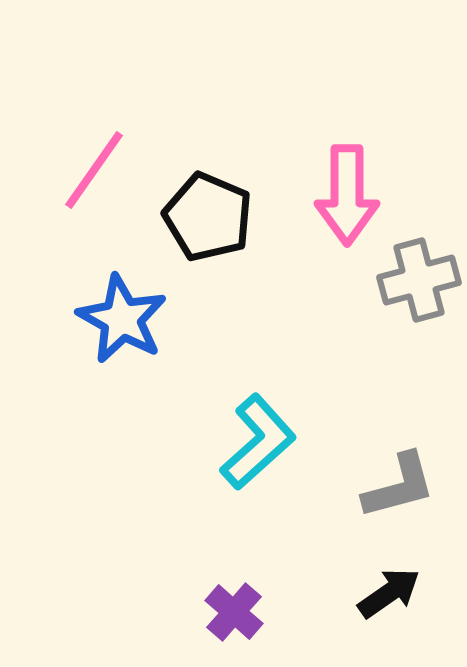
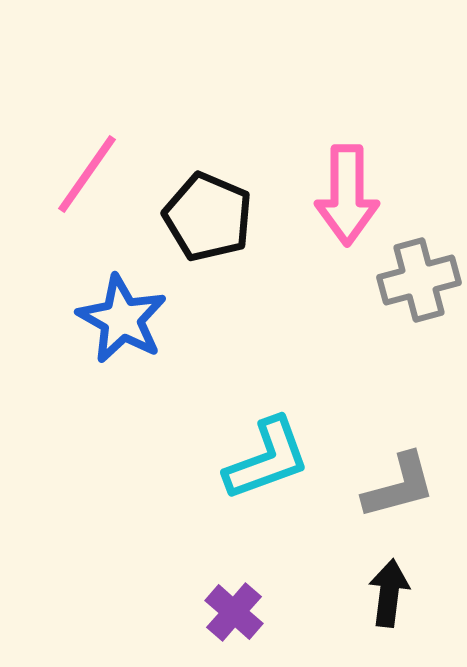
pink line: moved 7 px left, 4 px down
cyan L-shape: moved 9 px right, 17 px down; rotated 22 degrees clockwise
black arrow: rotated 48 degrees counterclockwise
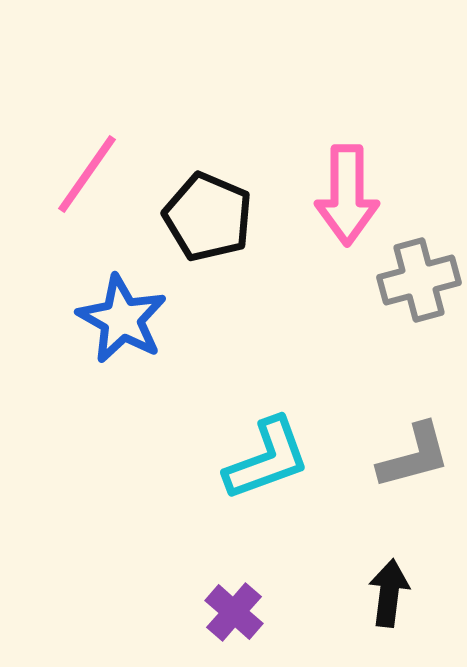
gray L-shape: moved 15 px right, 30 px up
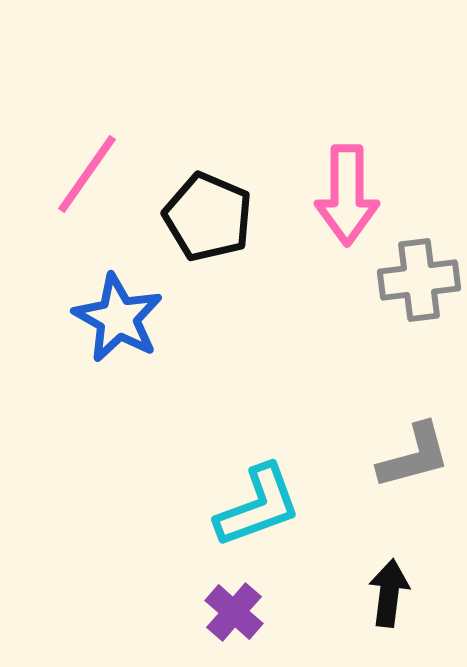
gray cross: rotated 8 degrees clockwise
blue star: moved 4 px left, 1 px up
cyan L-shape: moved 9 px left, 47 px down
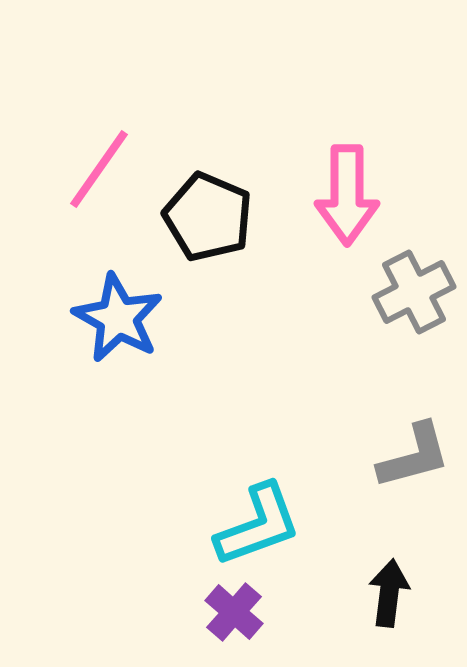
pink line: moved 12 px right, 5 px up
gray cross: moved 5 px left, 12 px down; rotated 20 degrees counterclockwise
cyan L-shape: moved 19 px down
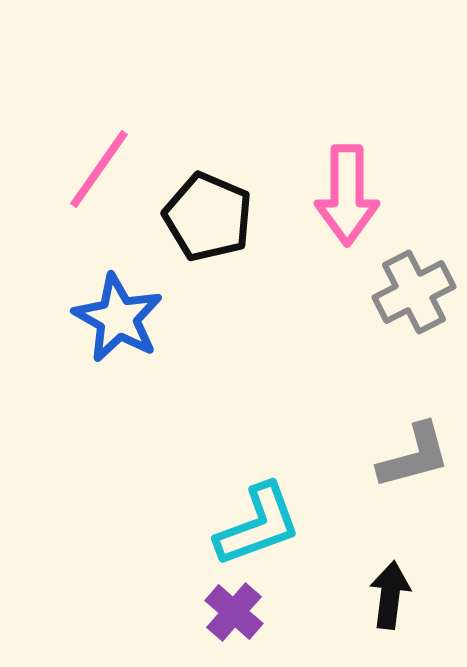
black arrow: moved 1 px right, 2 px down
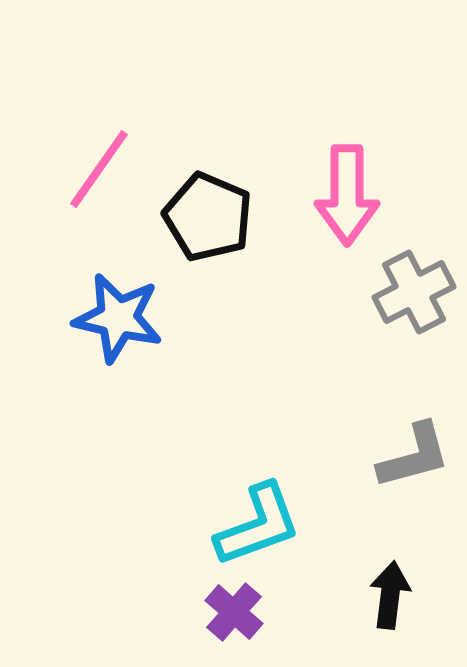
blue star: rotated 16 degrees counterclockwise
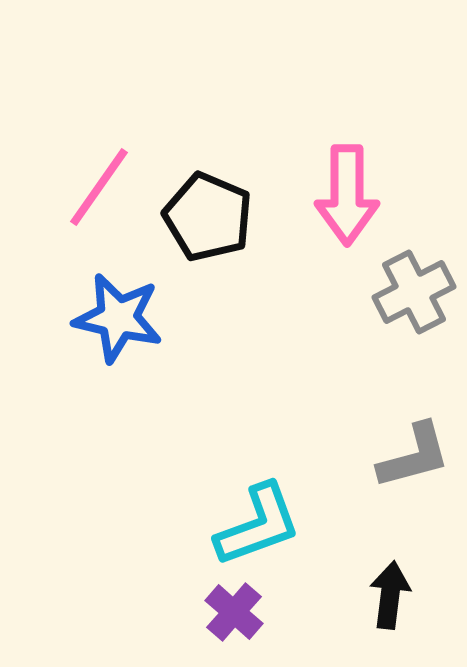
pink line: moved 18 px down
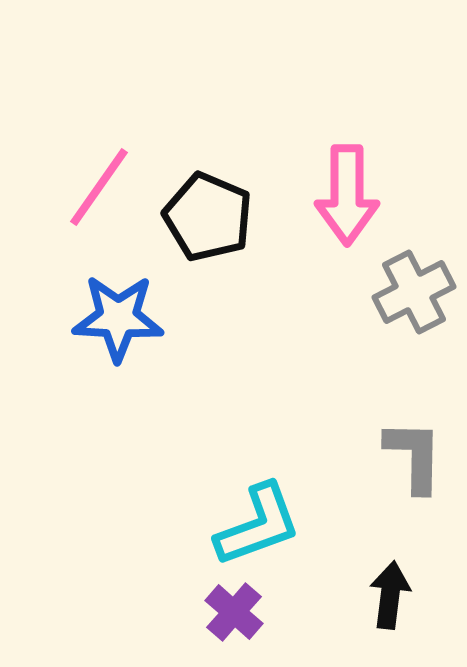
blue star: rotated 10 degrees counterclockwise
gray L-shape: rotated 74 degrees counterclockwise
